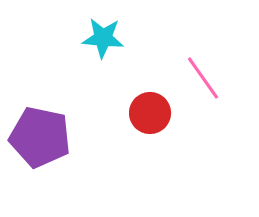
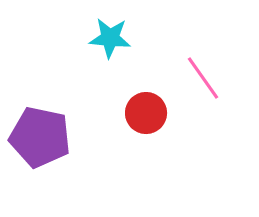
cyan star: moved 7 px right
red circle: moved 4 px left
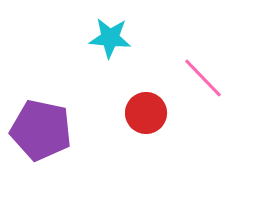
pink line: rotated 9 degrees counterclockwise
purple pentagon: moved 1 px right, 7 px up
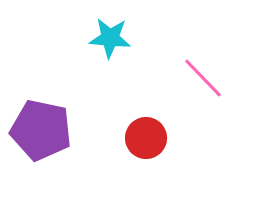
red circle: moved 25 px down
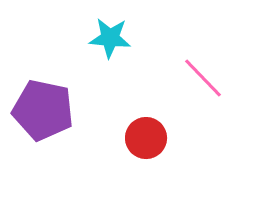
purple pentagon: moved 2 px right, 20 px up
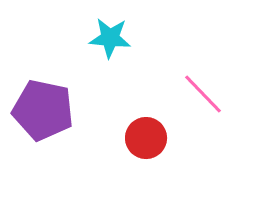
pink line: moved 16 px down
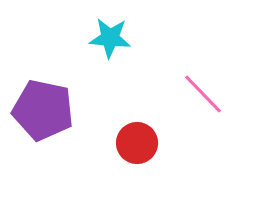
red circle: moved 9 px left, 5 px down
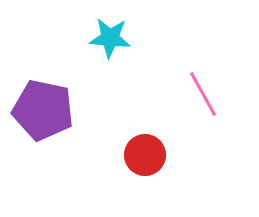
pink line: rotated 15 degrees clockwise
red circle: moved 8 px right, 12 px down
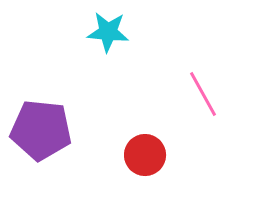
cyan star: moved 2 px left, 6 px up
purple pentagon: moved 2 px left, 20 px down; rotated 6 degrees counterclockwise
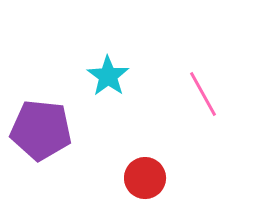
cyan star: moved 44 px down; rotated 30 degrees clockwise
red circle: moved 23 px down
